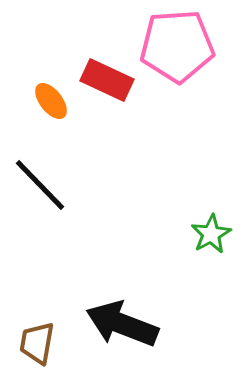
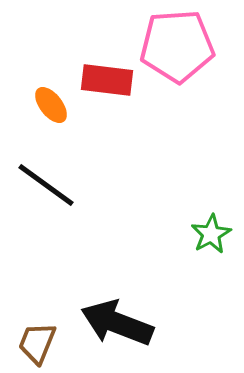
red rectangle: rotated 18 degrees counterclockwise
orange ellipse: moved 4 px down
black line: moved 6 px right; rotated 10 degrees counterclockwise
black arrow: moved 5 px left, 1 px up
brown trapezoid: rotated 12 degrees clockwise
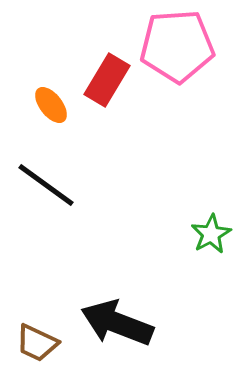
red rectangle: rotated 66 degrees counterclockwise
brown trapezoid: rotated 87 degrees counterclockwise
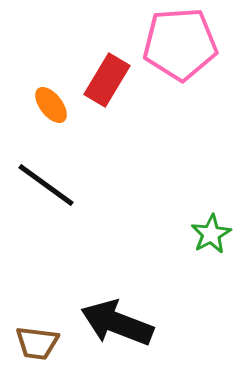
pink pentagon: moved 3 px right, 2 px up
brown trapezoid: rotated 18 degrees counterclockwise
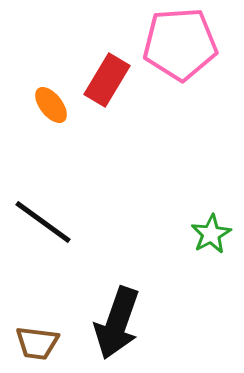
black line: moved 3 px left, 37 px down
black arrow: rotated 92 degrees counterclockwise
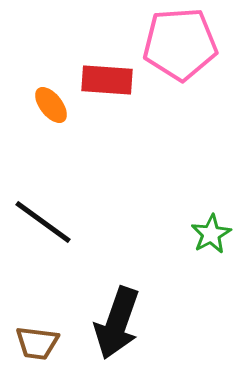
red rectangle: rotated 63 degrees clockwise
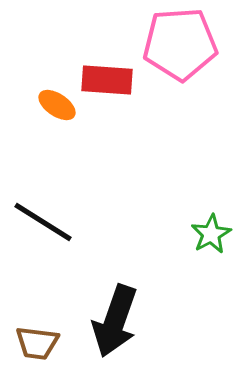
orange ellipse: moved 6 px right; rotated 18 degrees counterclockwise
black line: rotated 4 degrees counterclockwise
black arrow: moved 2 px left, 2 px up
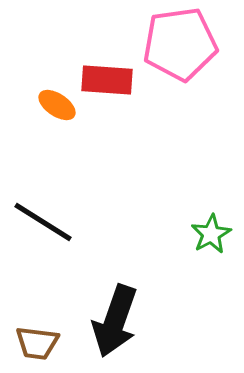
pink pentagon: rotated 4 degrees counterclockwise
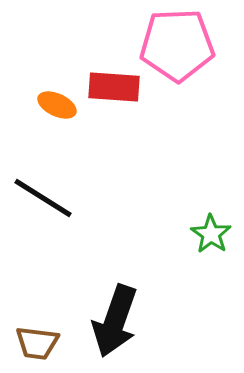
pink pentagon: moved 3 px left, 1 px down; rotated 6 degrees clockwise
red rectangle: moved 7 px right, 7 px down
orange ellipse: rotated 9 degrees counterclockwise
black line: moved 24 px up
green star: rotated 9 degrees counterclockwise
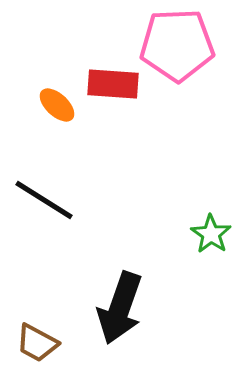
red rectangle: moved 1 px left, 3 px up
orange ellipse: rotated 18 degrees clockwise
black line: moved 1 px right, 2 px down
black arrow: moved 5 px right, 13 px up
brown trapezoid: rotated 21 degrees clockwise
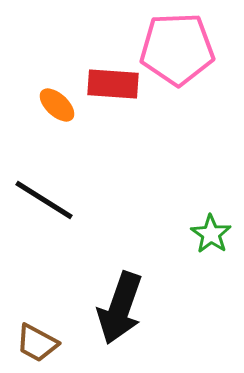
pink pentagon: moved 4 px down
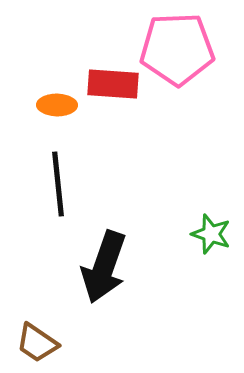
orange ellipse: rotated 42 degrees counterclockwise
black line: moved 14 px right, 16 px up; rotated 52 degrees clockwise
green star: rotated 15 degrees counterclockwise
black arrow: moved 16 px left, 41 px up
brown trapezoid: rotated 6 degrees clockwise
